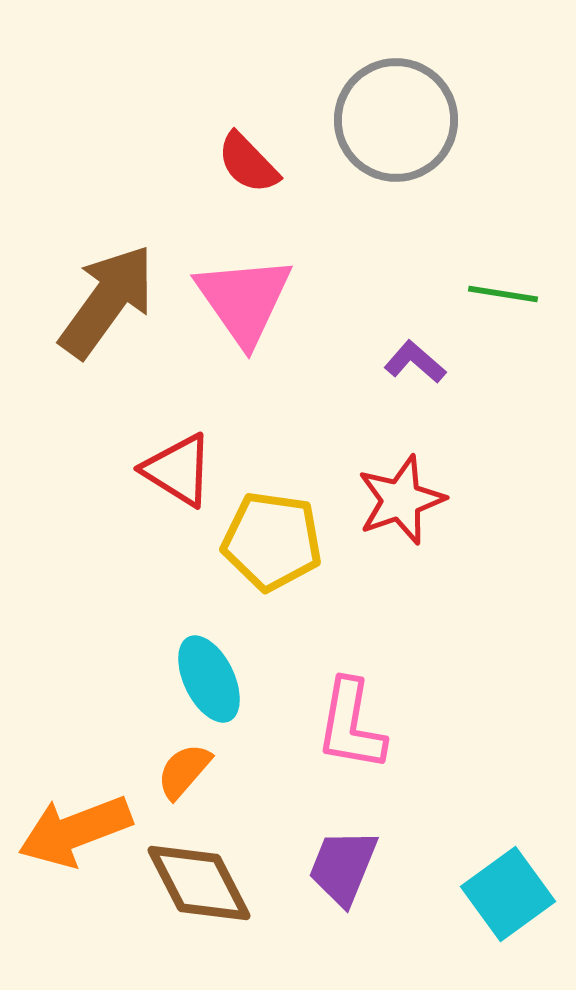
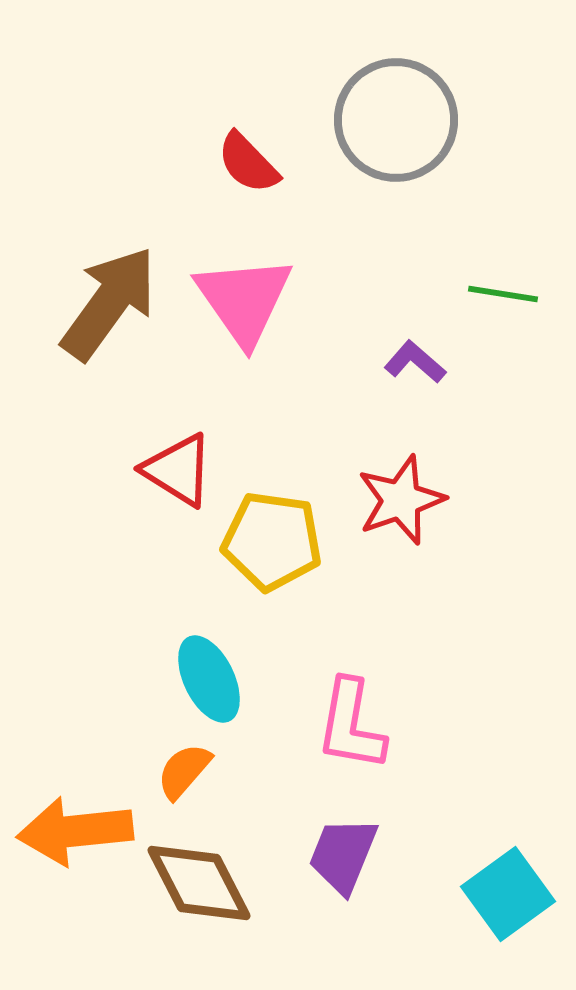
brown arrow: moved 2 px right, 2 px down
orange arrow: rotated 15 degrees clockwise
purple trapezoid: moved 12 px up
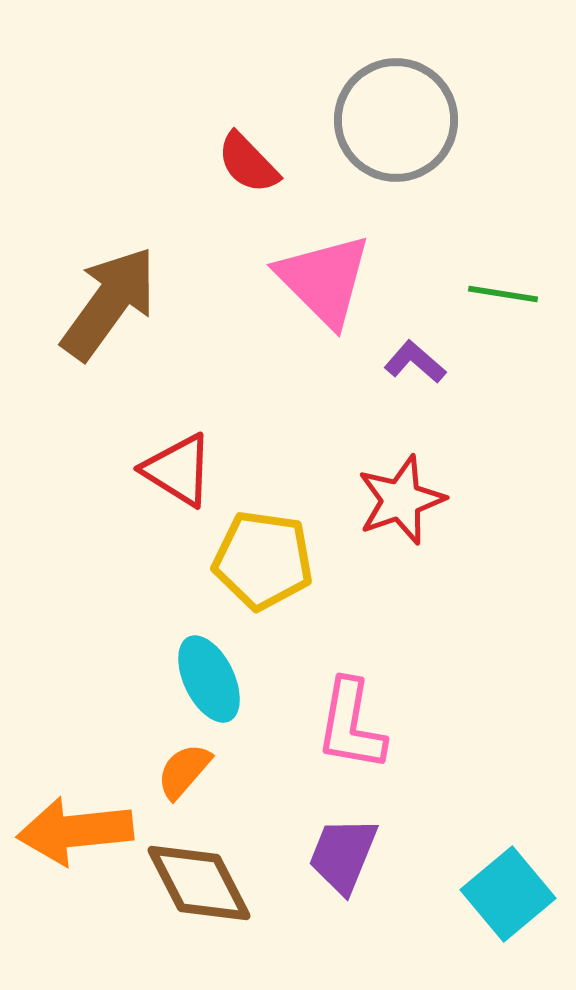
pink triangle: moved 80 px right, 20 px up; rotated 10 degrees counterclockwise
yellow pentagon: moved 9 px left, 19 px down
cyan square: rotated 4 degrees counterclockwise
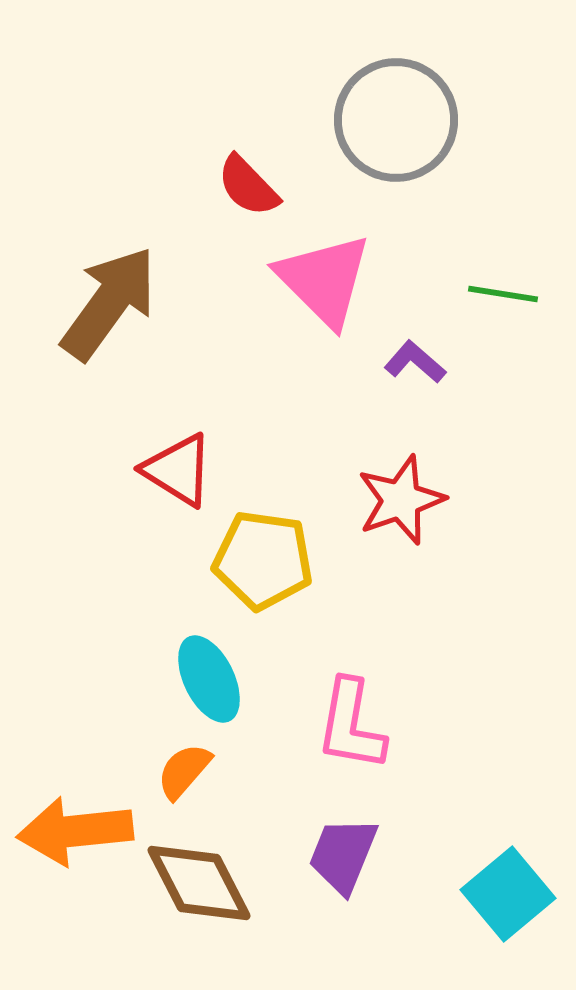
red semicircle: moved 23 px down
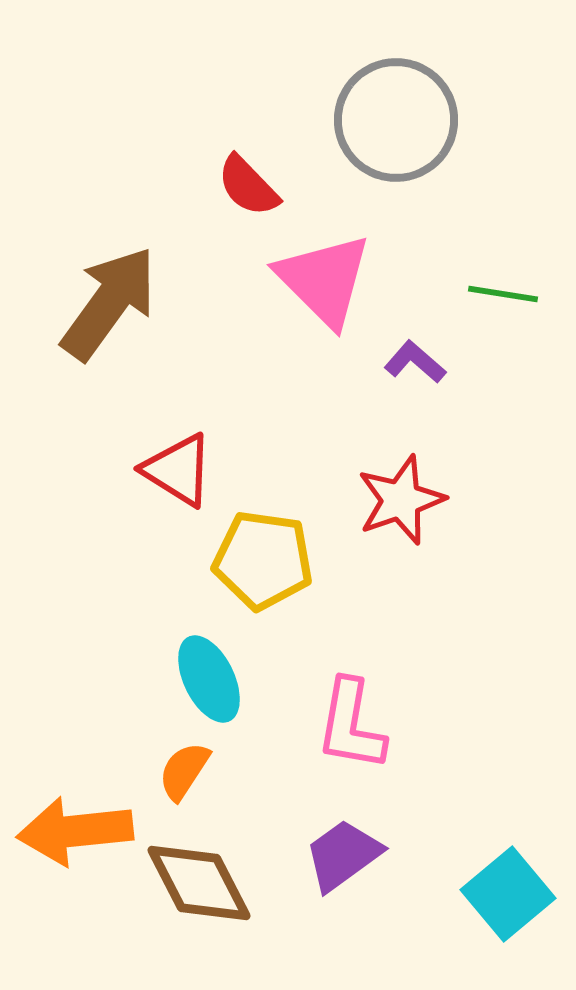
orange semicircle: rotated 8 degrees counterclockwise
purple trapezoid: rotated 32 degrees clockwise
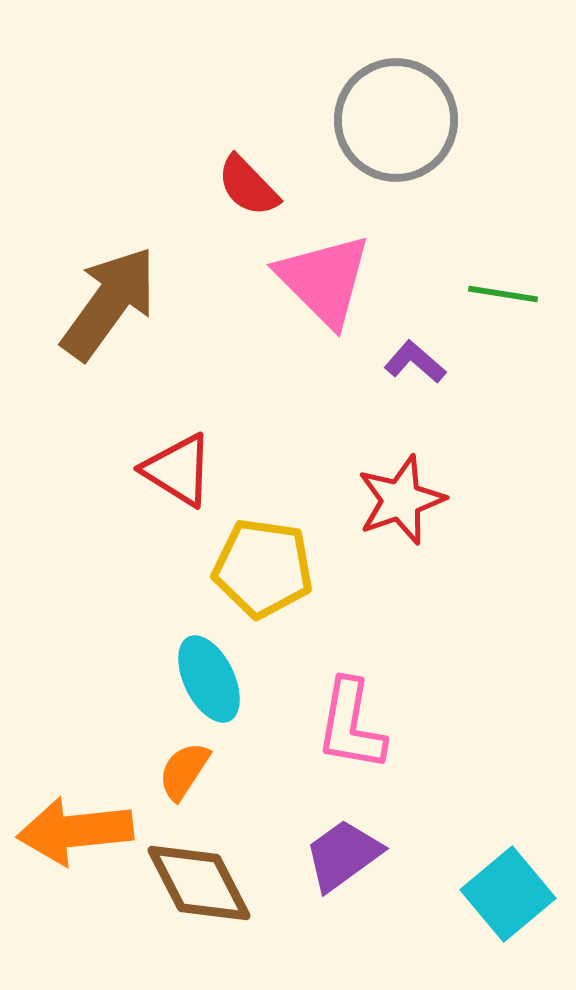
yellow pentagon: moved 8 px down
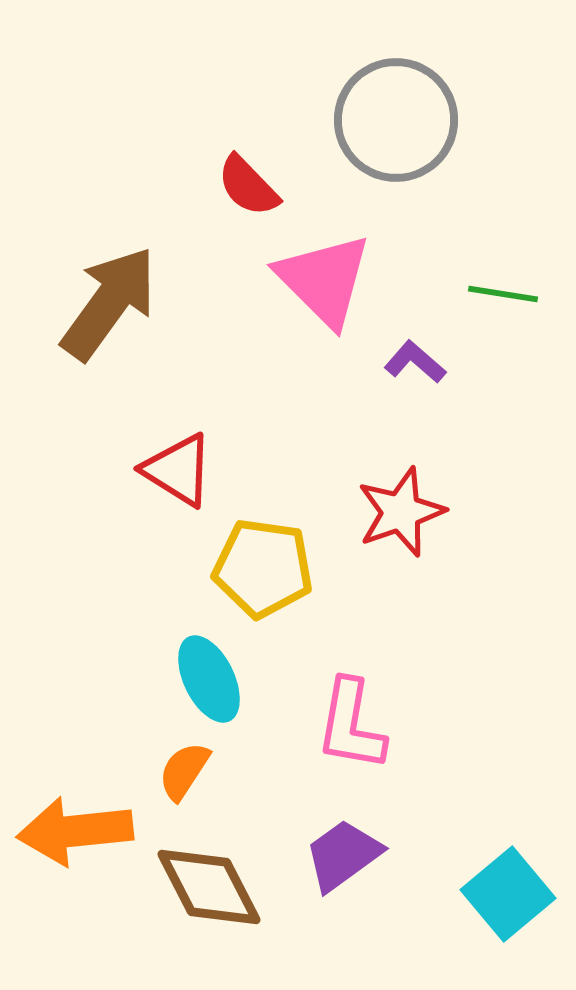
red star: moved 12 px down
brown diamond: moved 10 px right, 4 px down
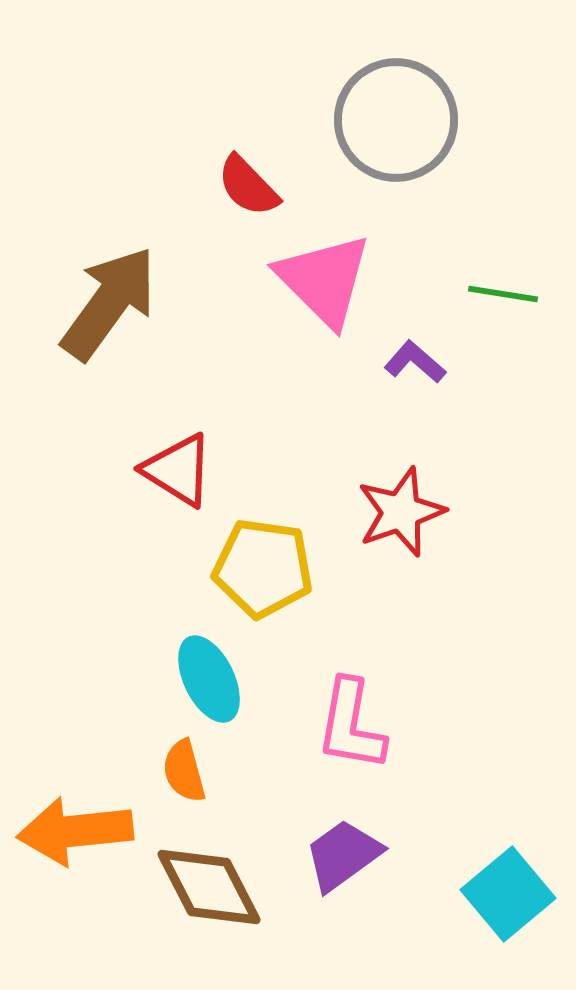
orange semicircle: rotated 48 degrees counterclockwise
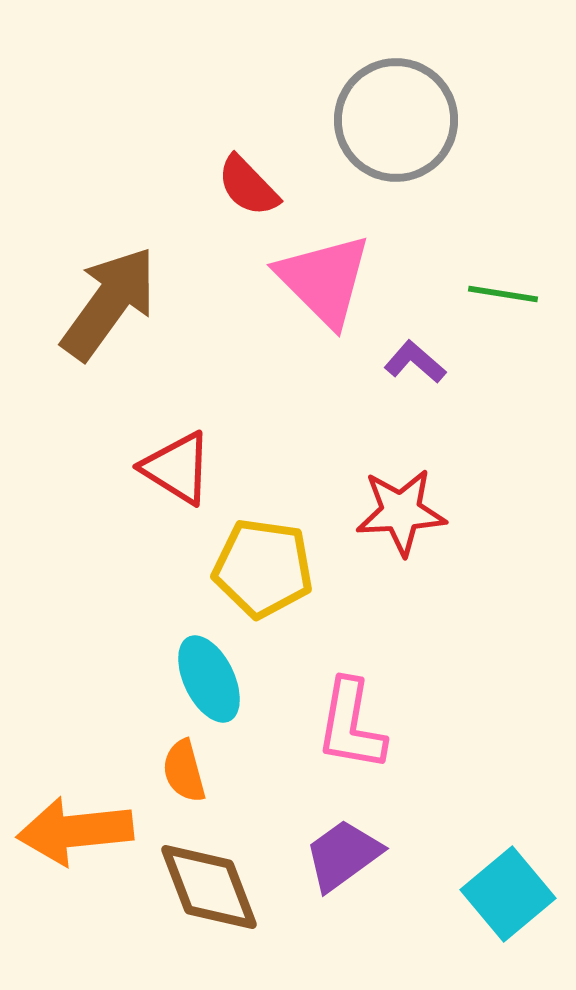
red triangle: moved 1 px left, 2 px up
red star: rotated 16 degrees clockwise
brown diamond: rotated 6 degrees clockwise
